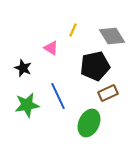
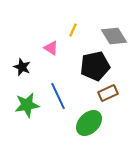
gray diamond: moved 2 px right
black star: moved 1 px left, 1 px up
green ellipse: rotated 20 degrees clockwise
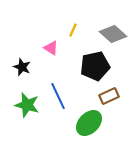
gray diamond: moved 1 px left, 2 px up; rotated 16 degrees counterclockwise
brown rectangle: moved 1 px right, 3 px down
green star: rotated 25 degrees clockwise
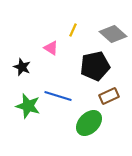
blue line: rotated 48 degrees counterclockwise
green star: moved 1 px right, 1 px down
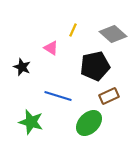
green star: moved 3 px right, 16 px down
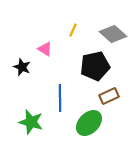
pink triangle: moved 6 px left, 1 px down
blue line: moved 2 px right, 2 px down; rotated 72 degrees clockwise
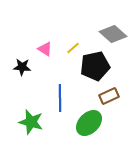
yellow line: moved 18 px down; rotated 24 degrees clockwise
black star: rotated 18 degrees counterclockwise
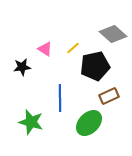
black star: rotated 12 degrees counterclockwise
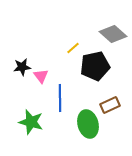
pink triangle: moved 4 px left, 27 px down; rotated 21 degrees clockwise
brown rectangle: moved 1 px right, 9 px down
green ellipse: moved 1 px left, 1 px down; rotated 60 degrees counterclockwise
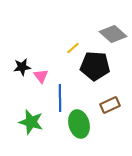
black pentagon: rotated 16 degrees clockwise
green ellipse: moved 9 px left
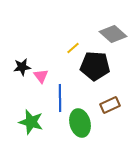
green ellipse: moved 1 px right, 1 px up
